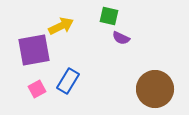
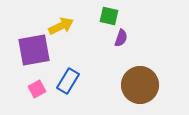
purple semicircle: rotated 96 degrees counterclockwise
brown circle: moved 15 px left, 4 px up
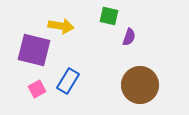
yellow arrow: rotated 35 degrees clockwise
purple semicircle: moved 8 px right, 1 px up
purple square: rotated 24 degrees clockwise
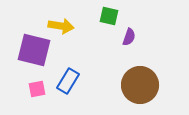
pink square: rotated 18 degrees clockwise
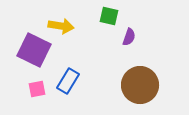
purple square: rotated 12 degrees clockwise
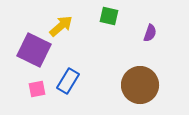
yellow arrow: rotated 50 degrees counterclockwise
purple semicircle: moved 21 px right, 4 px up
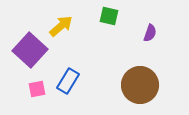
purple square: moved 4 px left; rotated 16 degrees clockwise
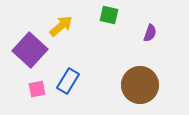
green square: moved 1 px up
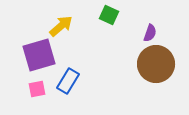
green square: rotated 12 degrees clockwise
purple square: moved 9 px right, 5 px down; rotated 32 degrees clockwise
brown circle: moved 16 px right, 21 px up
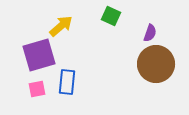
green square: moved 2 px right, 1 px down
blue rectangle: moved 1 px left, 1 px down; rotated 25 degrees counterclockwise
